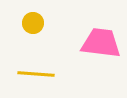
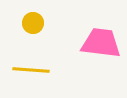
yellow line: moved 5 px left, 4 px up
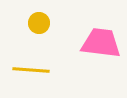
yellow circle: moved 6 px right
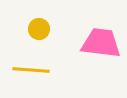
yellow circle: moved 6 px down
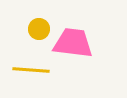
pink trapezoid: moved 28 px left
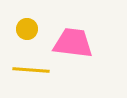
yellow circle: moved 12 px left
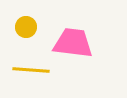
yellow circle: moved 1 px left, 2 px up
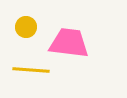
pink trapezoid: moved 4 px left
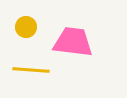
pink trapezoid: moved 4 px right, 1 px up
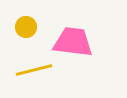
yellow line: moved 3 px right; rotated 18 degrees counterclockwise
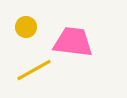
yellow line: rotated 15 degrees counterclockwise
